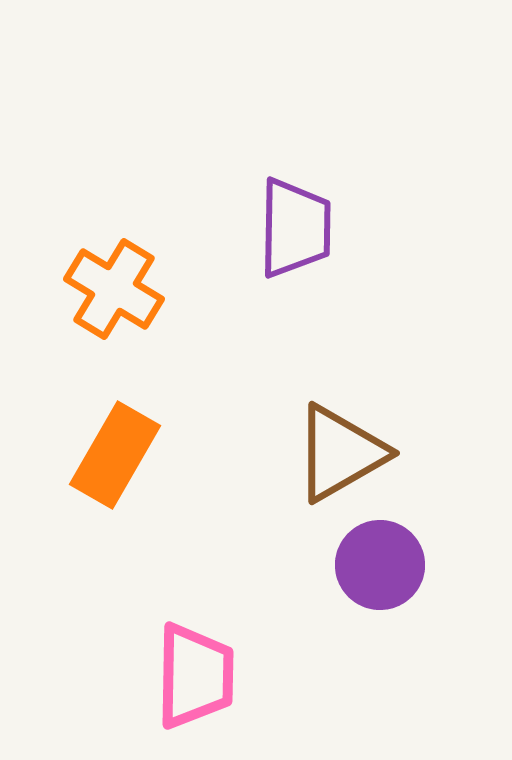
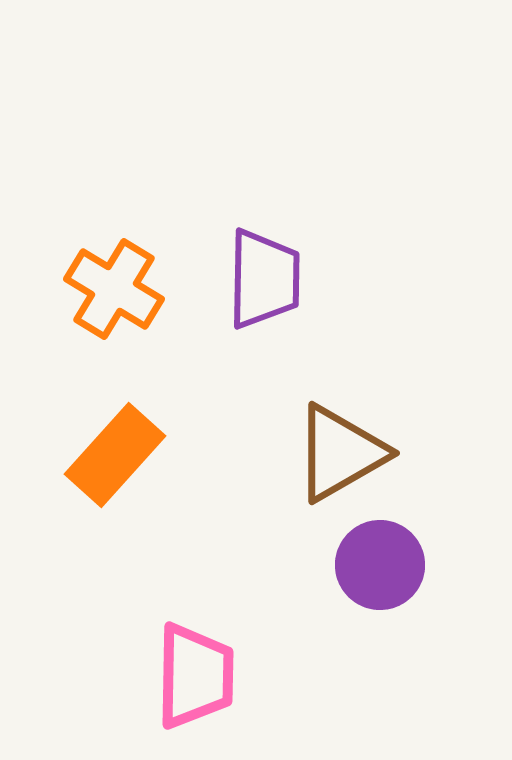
purple trapezoid: moved 31 px left, 51 px down
orange rectangle: rotated 12 degrees clockwise
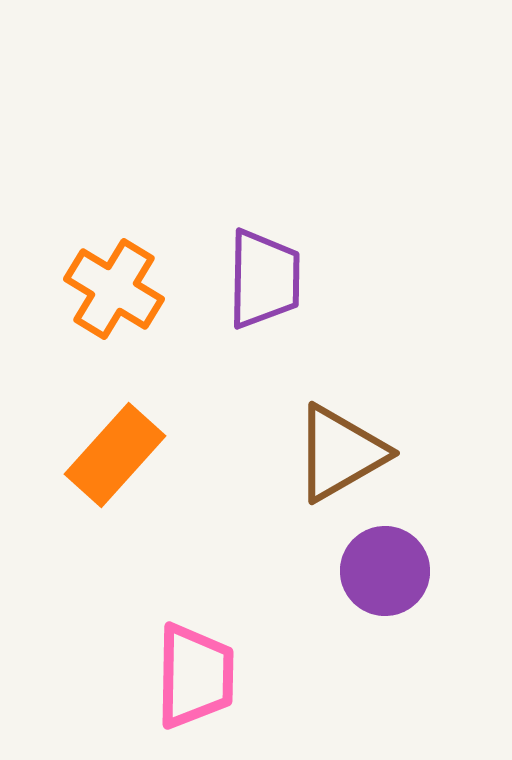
purple circle: moved 5 px right, 6 px down
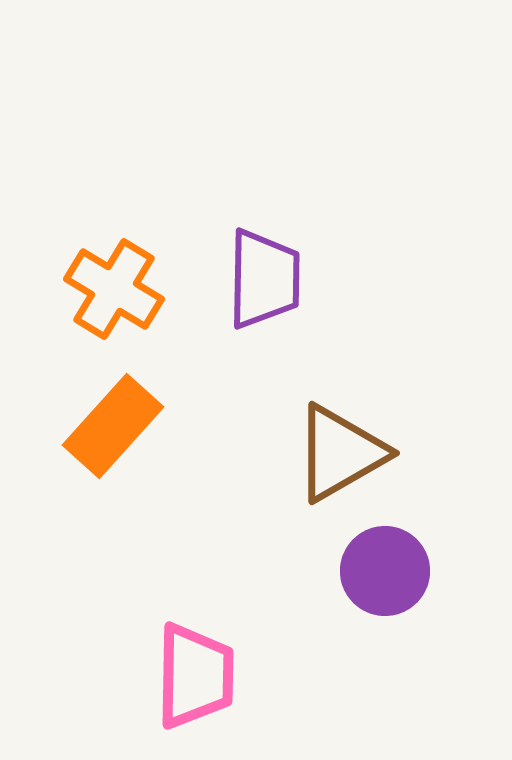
orange rectangle: moved 2 px left, 29 px up
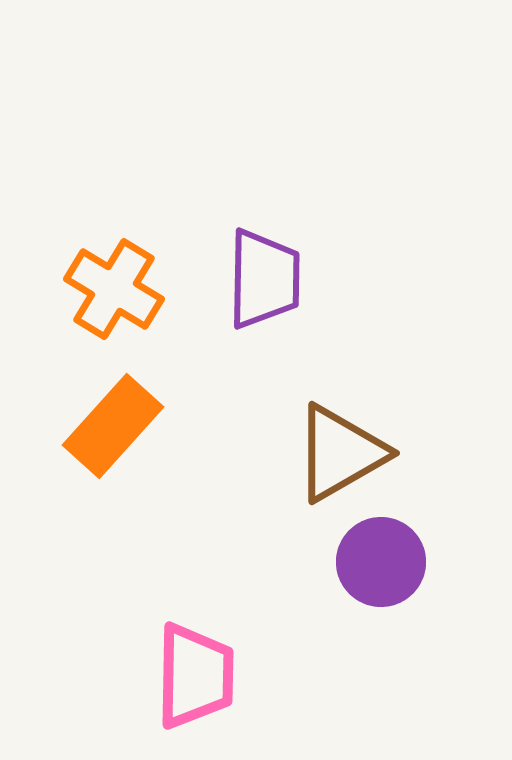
purple circle: moved 4 px left, 9 px up
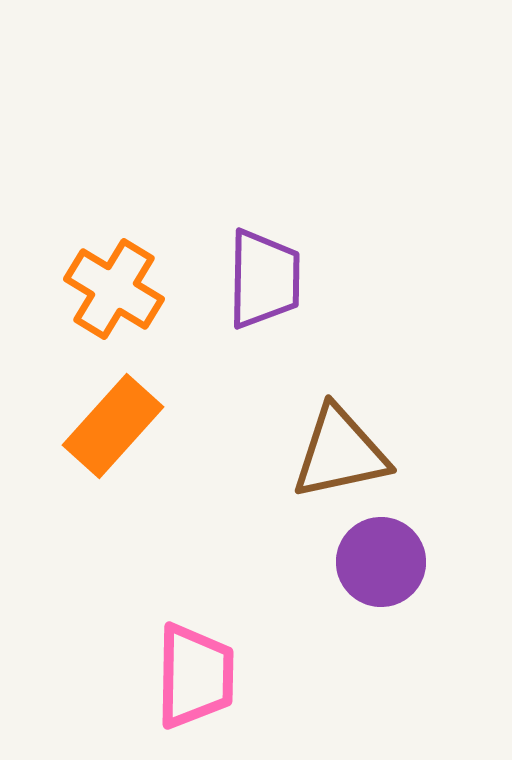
brown triangle: rotated 18 degrees clockwise
